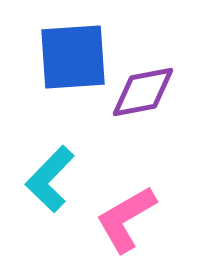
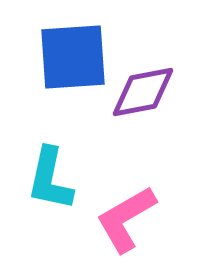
cyan L-shape: rotated 32 degrees counterclockwise
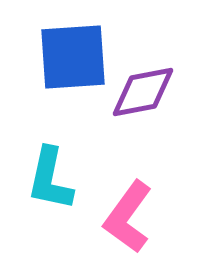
pink L-shape: moved 2 px right, 2 px up; rotated 24 degrees counterclockwise
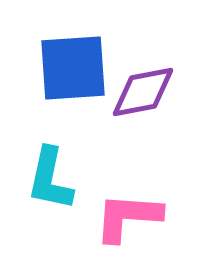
blue square: moved 11 px down
pink L-shape: rotated 58 degrees clockwise
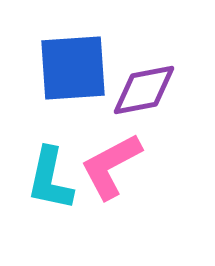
purple diamond: moved 1 px right, 2 px up
pink L-shape: moved 17 px left, 51 px up; rotated 32 degrees counterclockwise
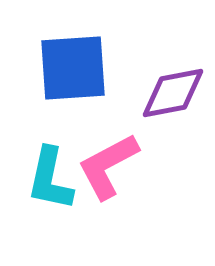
purple diamond: moved 29 px right, 3 px down
pink L-shape: moved 3 px left
